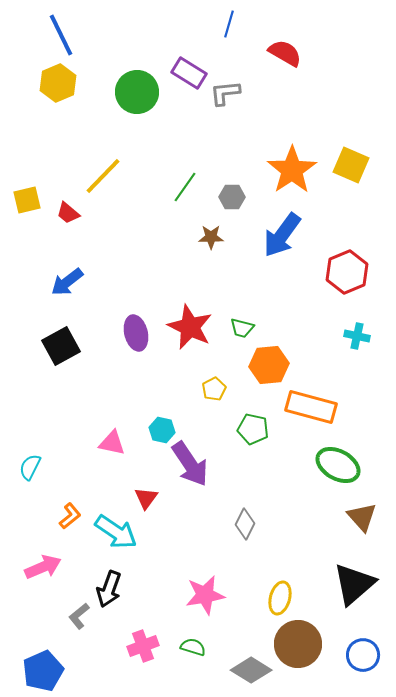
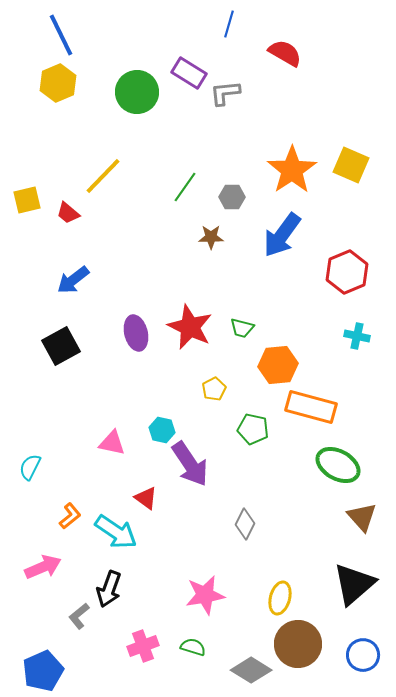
blue arrow at (67, 282): moved 6 px right, 2 px up
orange hexagon at (269, 365): moved 9 px right
red triangle at (146, 498): rotated 30 degrees counterclockwise
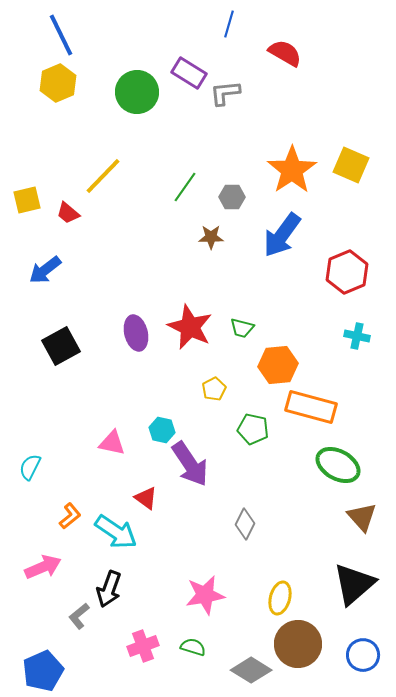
blue arrow at (73, 280): moved 28 px left, 10 px up
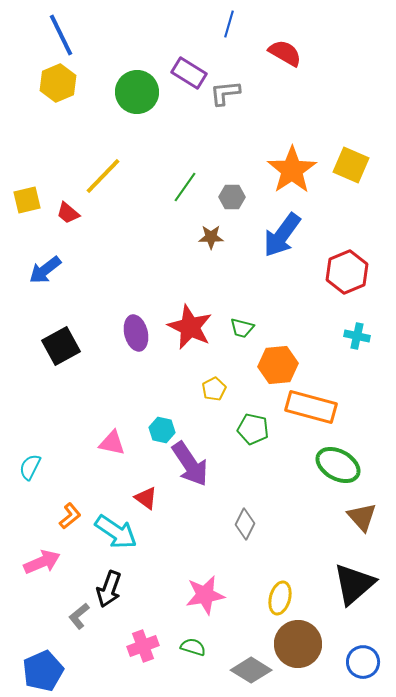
pink arrow at (43, 567): moved 1 px left, 5 px up
blue circle at (363, 655): moved 7 px down
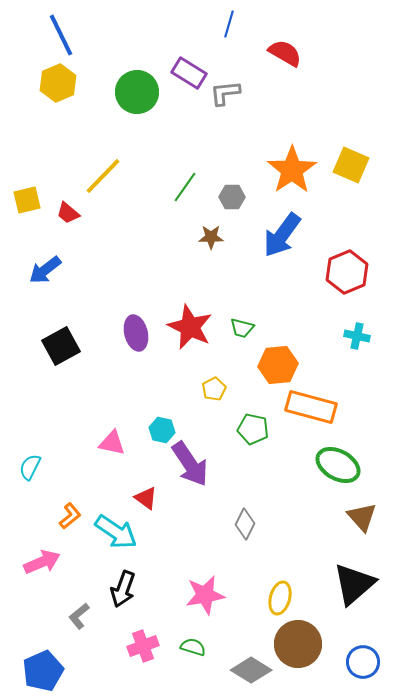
black arrow at (109, 589): moved 14 px right
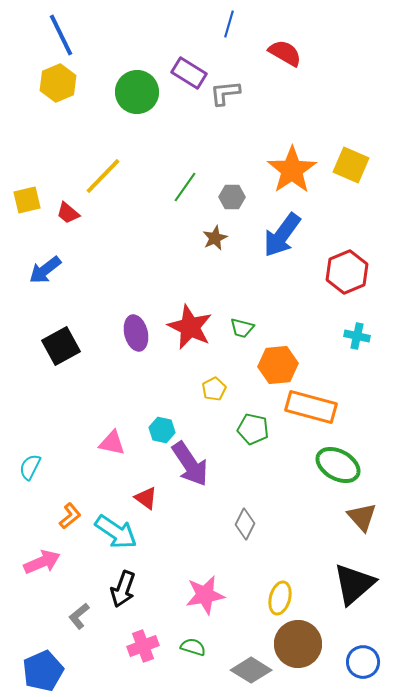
brown star at (211, 237): moved 4 px right, 1 px down; rotated 25 degrees counterclockwise
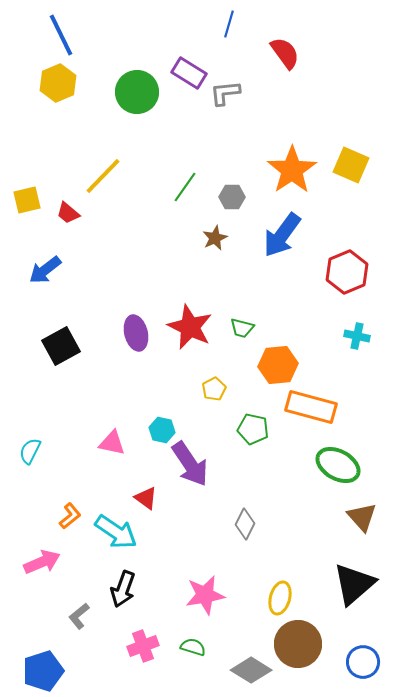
red semicircle at (285, 53): rotated 24 degrees clockwise
cyan semicircle at (30, 467): moved 16 px up
blue pentagon at (43, 671): rotated 6 degrees clockwise
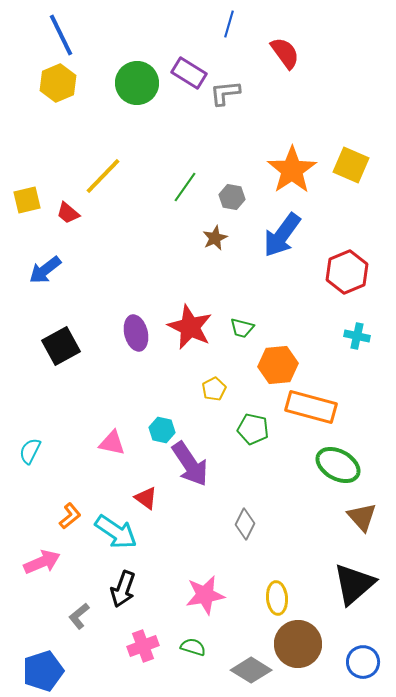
green circle at (137, 92): moved 9 px up
gray hexagon at (232, 197): rotated 10 degrees clockwise
yellow ellipse at (280, 598): moved 3 px left; rotated 20 degrees counterclockwise
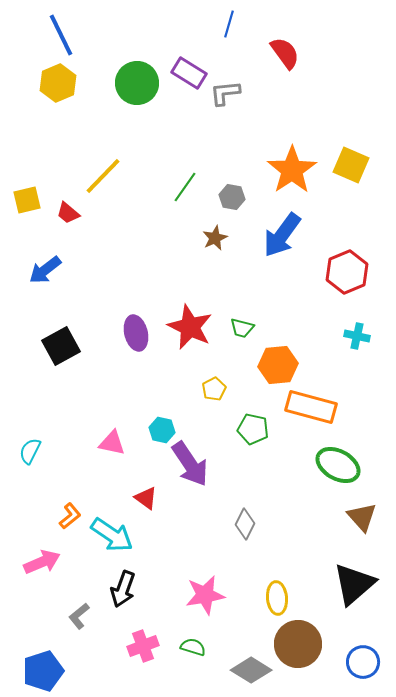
cyan arrow at (116, 532): moved 4 px left, 3 px down
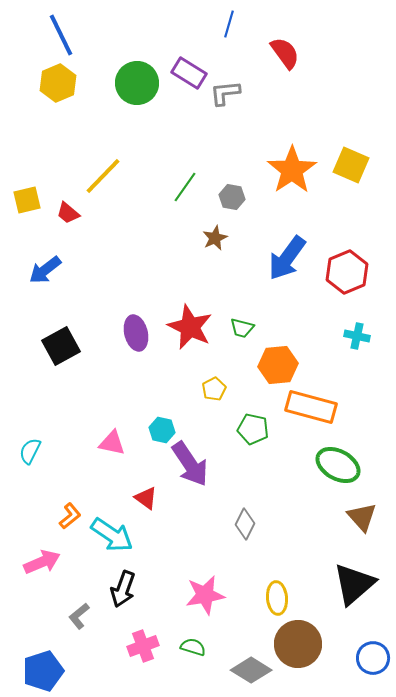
blue arrow at (282, 235): moved 5 px right, 23 px down
blue circle at (363, 662): moved 10 px right, 4 px up
